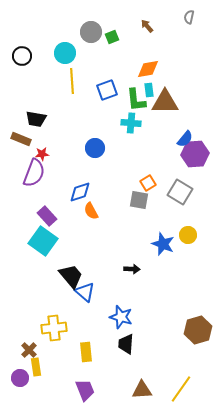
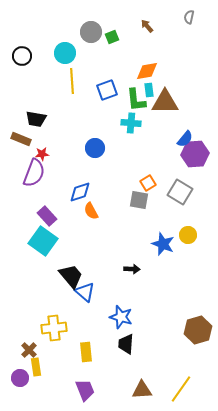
orange diamond at (148, 69): moved 1 px left, 2 px down
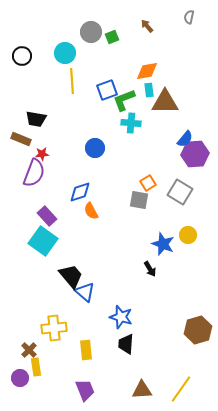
green L-shape at (136, 100): moved 12 px left; rotated 75 degrees clockwise
black arrow at (132, 269): moved 18 px right; rotated 56 degrees clockwise
yellow rectangle at (86, 352): moved 2 px up
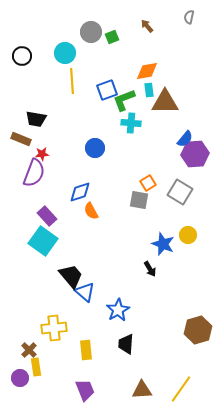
blue star at (121, 317): moved 3 px left, 7 px up; rotated 25 degrees clockwise
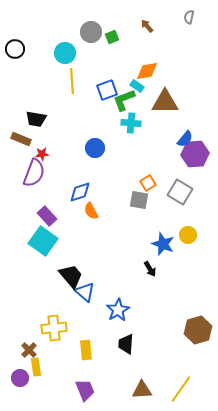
black circle at (22, 56): moved 7 px left, 7 px up
cyan rectangle at (149, 90): moved 12 px left, 4 px up; rotated 48 degrees counterclockwise
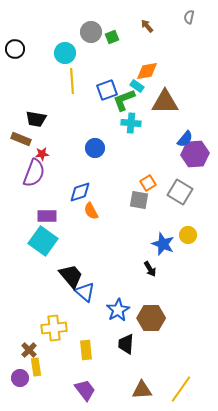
purple rectangle at (47, 216): rotated 48 degrees counterclockwise
brown hexagon at (198, 330): moved 47 px left, 12 px up; rotated 16 degrees clockwise
purple trapezoid at (85, 390): rotated 15 degrees counterclockwise
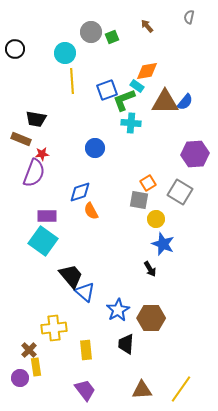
blue semicircle at (185, 139): moved 37 px up
yellow circle at (188, 235): moved 32 px left, 16 px up
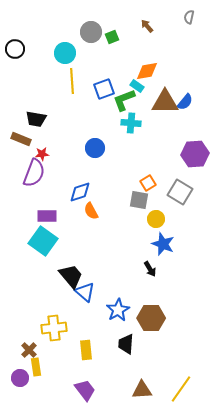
blue square at (107, 90): moved 3 px left, 1 px up
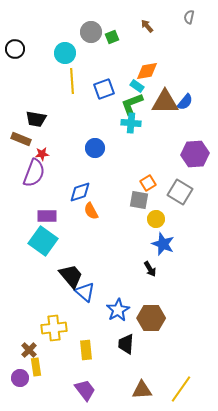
green L-shape at (124, 100): moved 8 px right, 4 px down
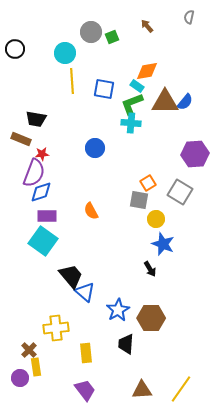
blue square at (104, 89): rotated 30 degrees clockwise
blue diamond at (80, 192): moved 39 px left
yellow cross at (54, 328): moved 2 px right
yellow rectangle at (86, 350): moved 3 px down
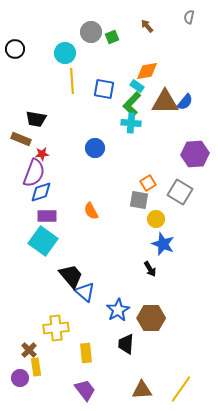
green L-shape at (132, 104): rotated 25 degrees counterclockwise
